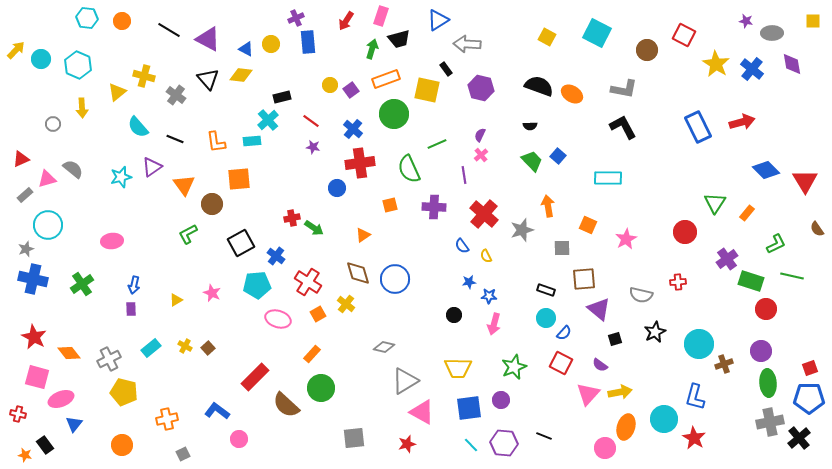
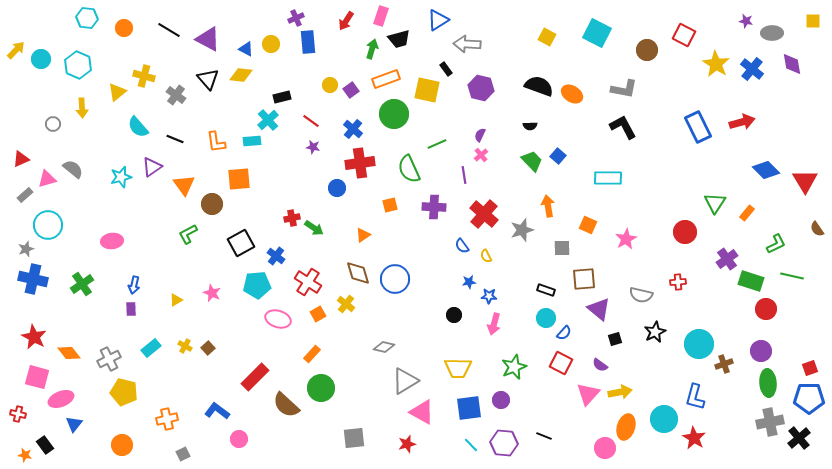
orange circle at (122, 21): moved 2 px right, 7 px down
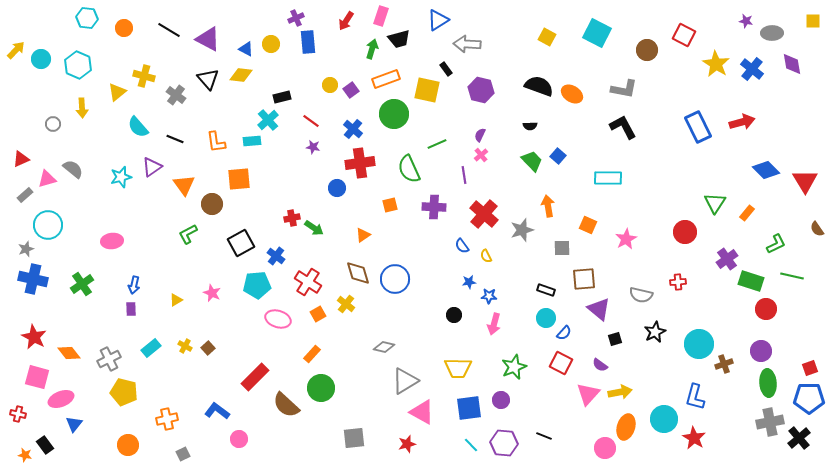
purple hexagon at (481, 88): moved 2 px down
orange circle at (122, 445): moved 6 px right
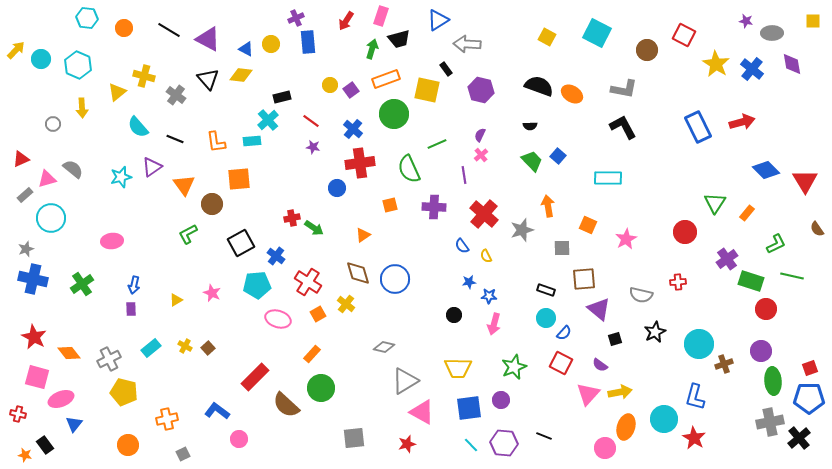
cyan circle at (48, 225): moved 3 px right, 7 px up
green ellipse at (768, 383): moved 5 px right, 2 px up
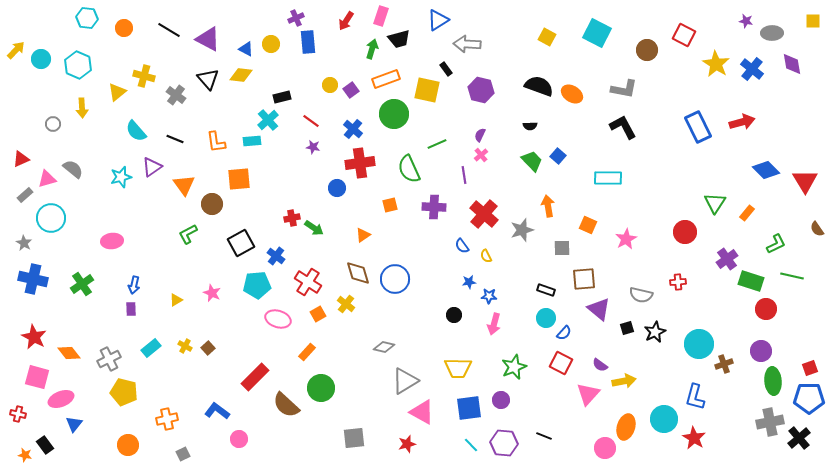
cyan semicircle at (138, 127): moved 2 px left, 4 px down
gray star at (26, 249): moved 2 px left, 6 px up; rotated 21 degrees counterclockwise
black square at (615, 339): moved 12 px right, 11 px up
orange rectangle at (312, 354): moved 5 px left, 2 px up
yellow arrow at (620, 392): moved 4 px right, 11 px up
